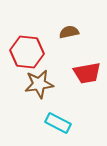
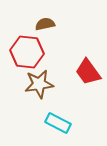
brown semicircle: moved 24 px left, 8 px up
red trapezoid: moved 1 px right, 1 px up; rotated 64 degrees clockwise
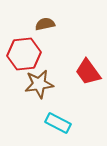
red hexagon: moved 3 px left, 2 px down; rotated 12 degrees counterclockwise
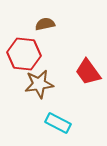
red hexagon: rotated 12 degrees clockwise
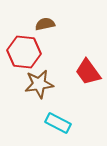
red hexagon: moved 2 px up
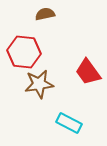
brown semicircle: moved 10 px up
cyan rectangle: moved 11 px right
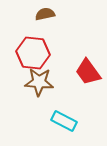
red hexagon: moved 9 px right, 1 px down
brown star: moved 2 px up; rotated 12 degrees clockwise
cyan rectangle: moved 5 px left, 2 px up
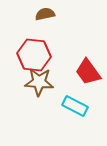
red hexagon: moved 1 px right, 2 px down
cyan rectangle: moved 11 px right, 15 px up
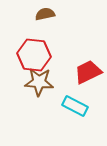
red trapezoid: rotated 100 degrees clockwise
